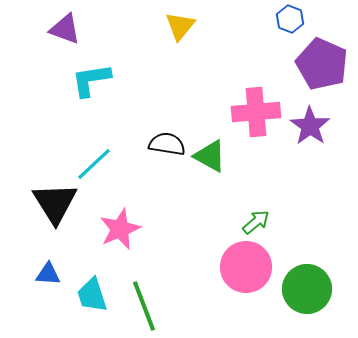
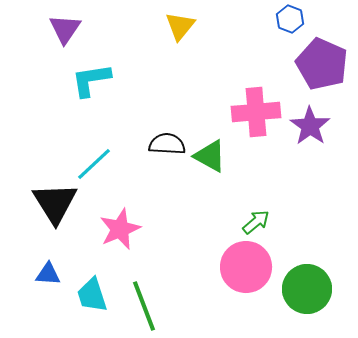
purple triangle: rotated 44 degrees clockwise
black semicircle: rotated 6 degrees counterclockwise
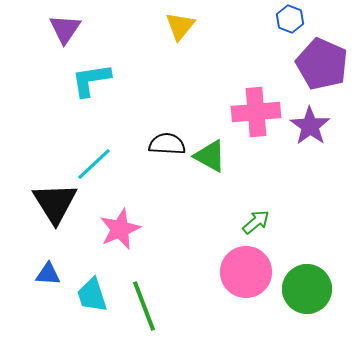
pink circle: moved 5 px down
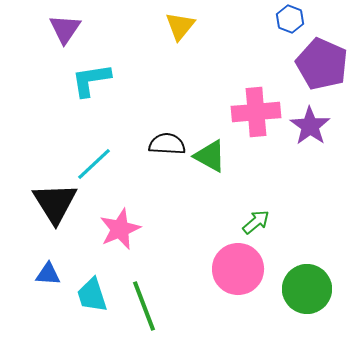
pink circle: moved 8 px left, 3 px up
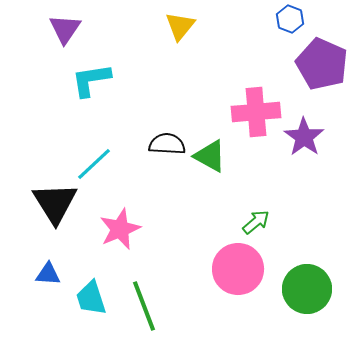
purple star: moved 6 px left, 11 px down
cyan trapezoid: moved 1 px left, 3 px down
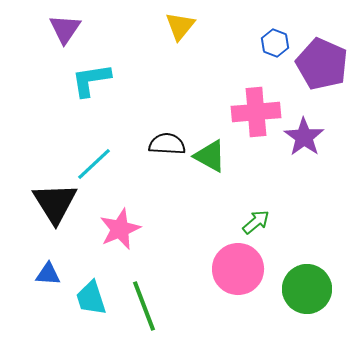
blue hexagon: moved 15 px left, 24 px down
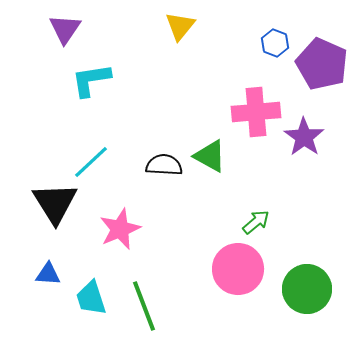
black semicircle: moved 3 px left, 21 px down
cyan line: moved 3 px left, 2 px up
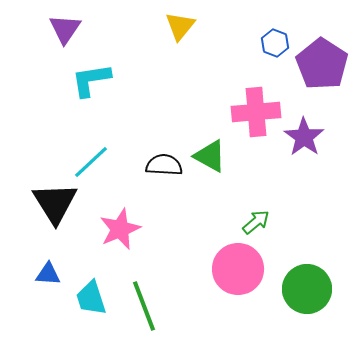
purple pentagon: rotated 9 degrees clockwise
